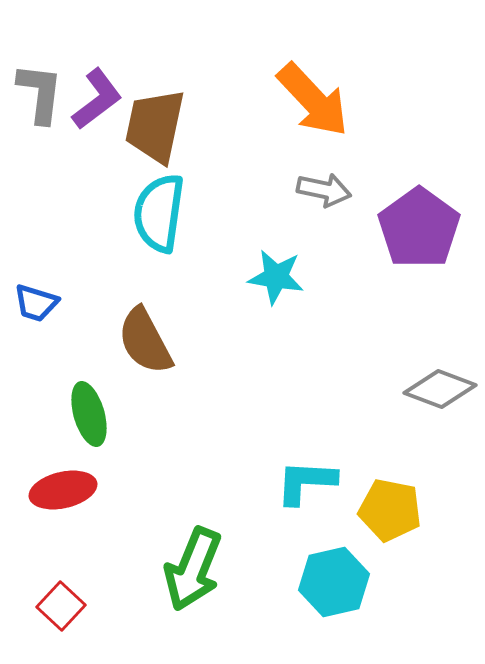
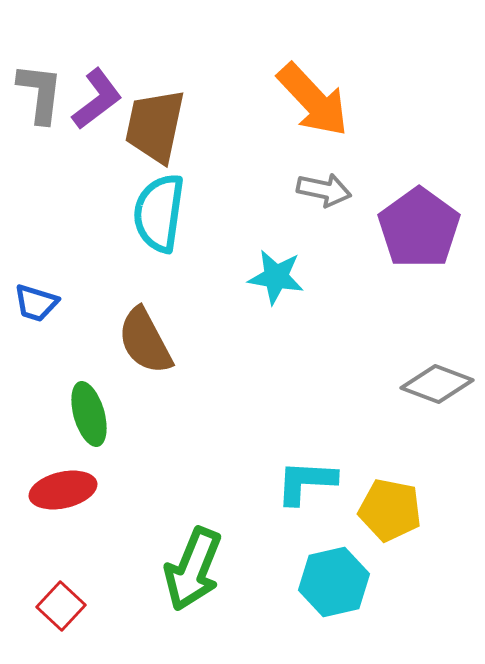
gray diamond: moved 3 px left, 5 px up
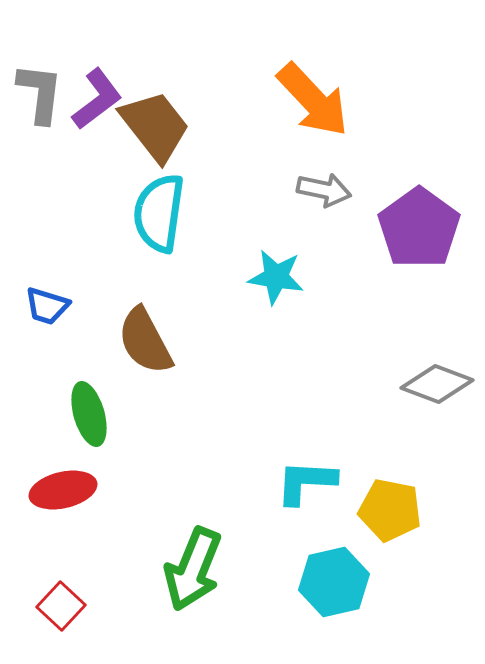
brown trapezoid: rotated 130 degrees clockwise
blue trapezoid: moved 11 px right, 3 px down
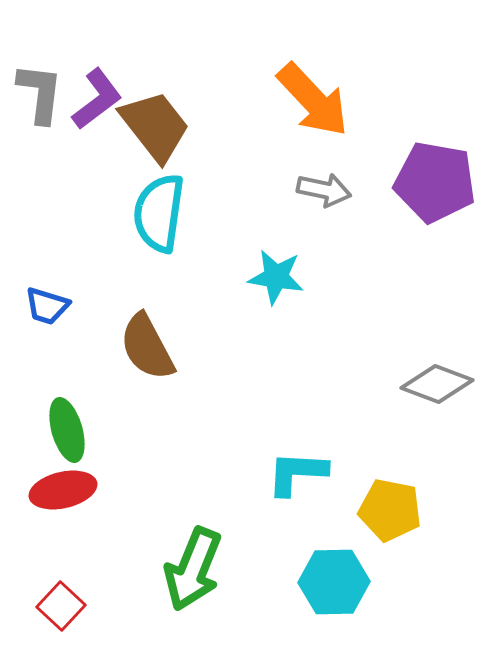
purple pentagon: moved 16 px right, 46 px up; rotated 26 degrees counterclockwise
brown semicircle: moved 2 px right, 6 px down
green ellipse: moved 22 px left, 16 px down
cyan L-shape: moved 9 px left, 9 px up
cyan hexagon: rotated 12 degrees clockwise
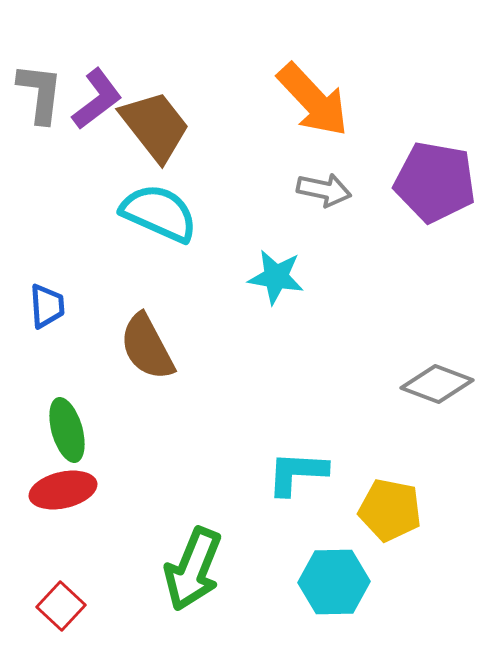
cyan semicircle: rotated 106 degrees clockwise
blue trapezoid: rotated 111 degrees counterclockwise
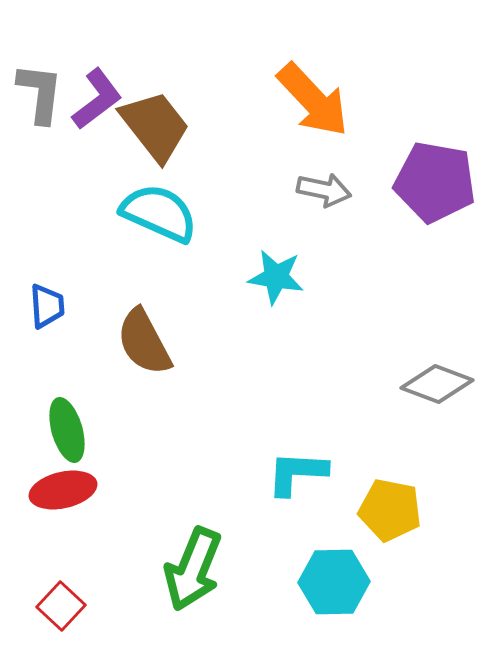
brown semicircle: moved 3 px left, 5 px up
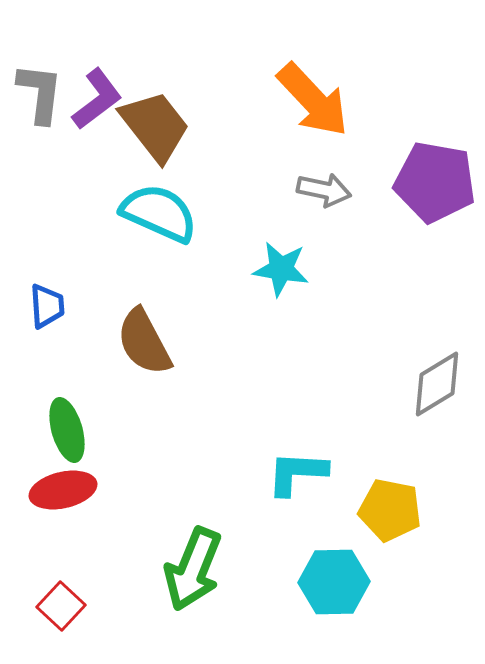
cyan star: moved 5 px right, 8 px up
gray diamond: rotated 52 degrees counterclockwise
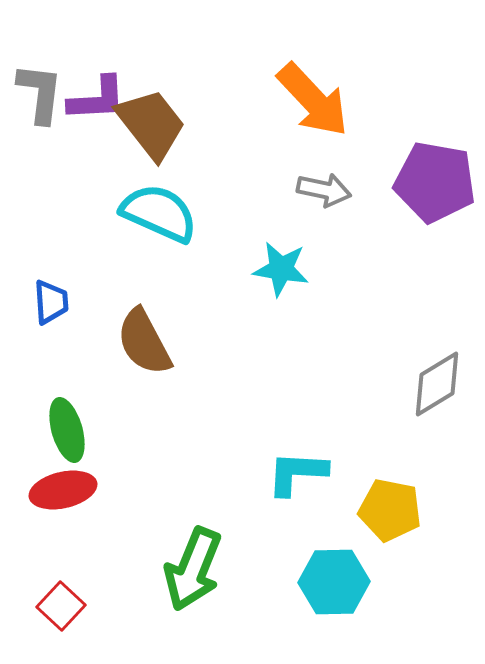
purple L-shape: rotated 34 degrees clockwise
brown trapezoid: moved 4 px left, 2 px up
blue trapezoid: moved 4 px right, 4 px up
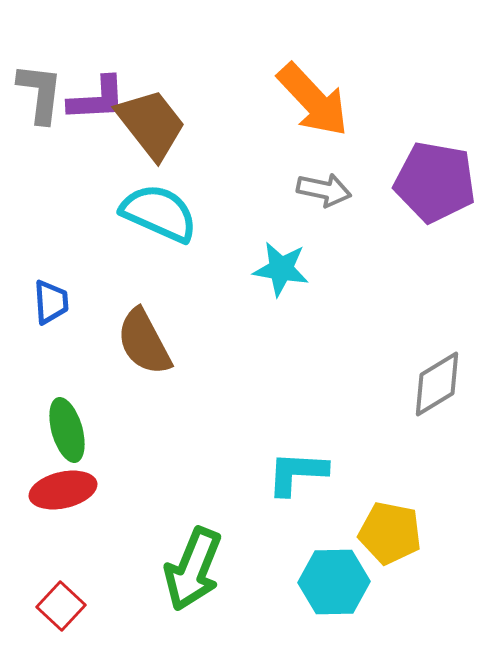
yellow pentagon: moved 23 px down
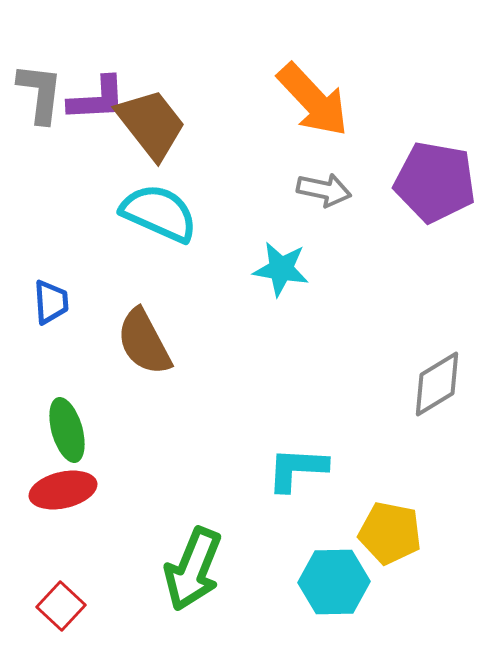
cyan L-shape: moved 4 px up
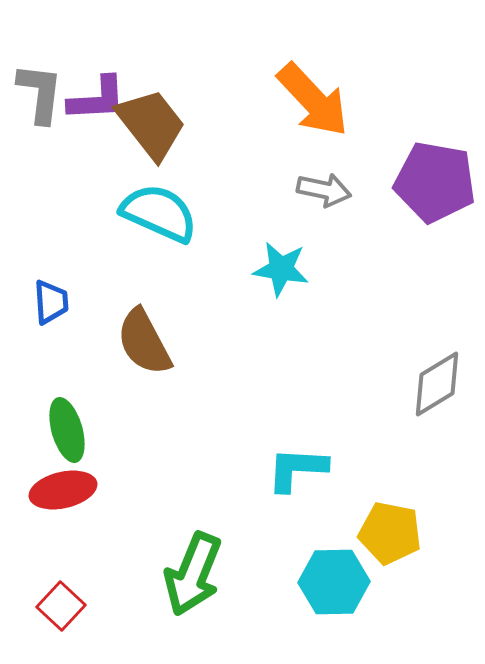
green arrow: moved 5 px down
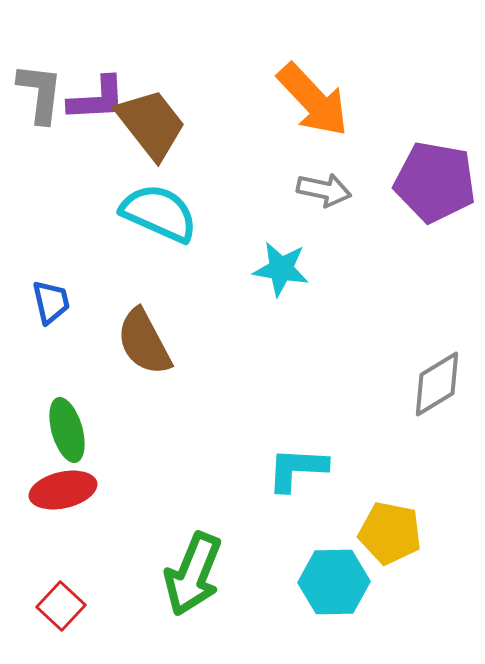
blue trapezoid: rotated 9 degrees counterclockwise
